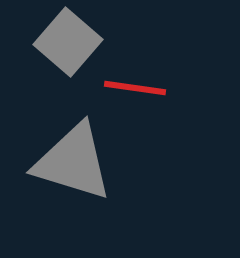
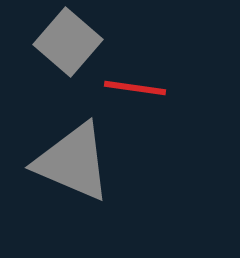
gray triangle: rotated 6 degrees clockwise
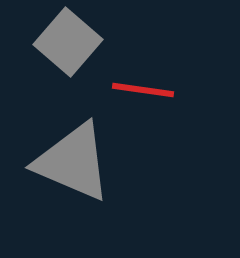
red line: moved 8 px right, 2 px down
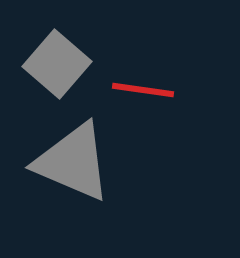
gray square: moved 11 px left, 22 px down
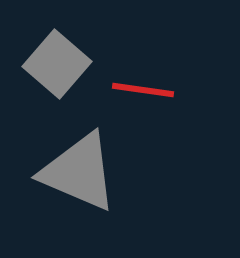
gray triangle: moved 6 px right, 10 px down
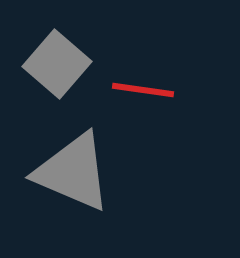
gray triangle: moved 6 px left
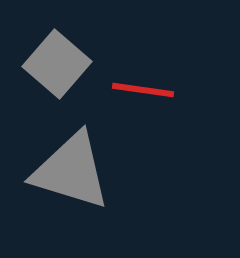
gray triangle: moved 2 px left, 1 px up; rotated 6 degrees counterclockwise
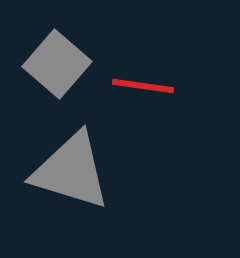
red line: moved 4 px up
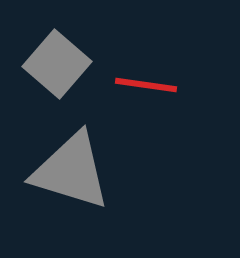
red line: moved 3 px right, 1 px up
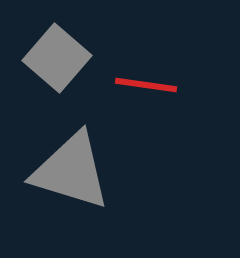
gray square: moved 6 px up
